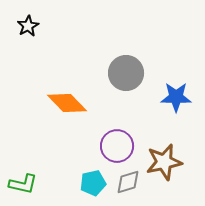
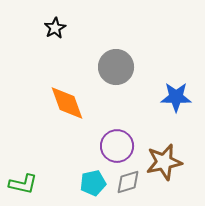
black star: moved 27 px right, 2 px down
gray circle: moved 10 px left, 6 px up
orange diamond: rotated 24 degrees clockwise
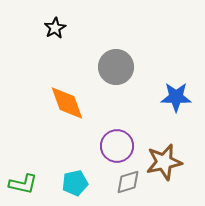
cyan pentagon: moved 18 px left
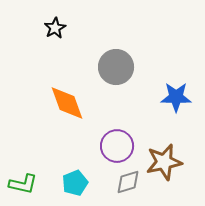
cyan pentagon: rotated 10 degrees counterclockwise
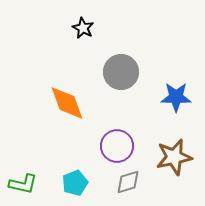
black star: moved 28 px right; rotated 15 degrees counterclockwise
gray circle: moved 5 px right, 5 px down
brown star: moved 10 px right, 5 px up
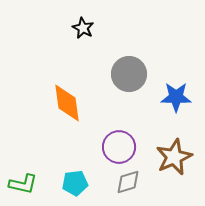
gray circle: moved 8 px right, 2 px down
orange diamond: rotated 12 degrees clockwise
purple circle: moved 2 px right, 1 px down
brown star: rotated 12 degrees counterclockwise
cyan pentagon: rotated 15 degrees clockwise
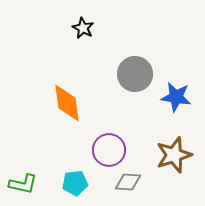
gray circle: moved 6 px right
blue star: rotated 8 degrees clockwise
purple circle: moved 10 px left, 3 px down
brown star: moved 2 px up; rotated 6 degrees clockwise
gray diamond: rotated 20 degrees clockwise
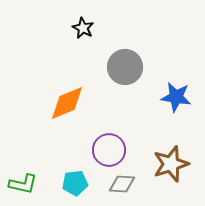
gray circle: moved 10 px left, 7 px up
orange diamond: rotated 75 degrees clockwise
brown star: moved 3 px left, 9 px down
gray diamond: moved 6 px left, 2 px down
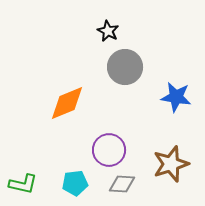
black star: moved 25 px right, 3 px down
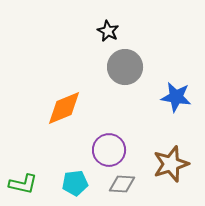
orange diamond: moved 3 px left, 5 px down
